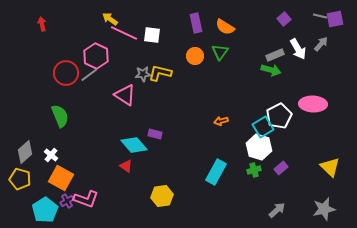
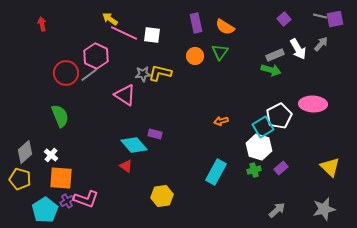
orange square at (61, 178): rotated 25 degrees counterclockwise
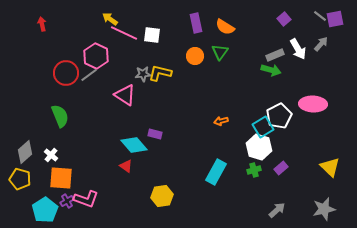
gray line at (320, 16): rotated 24 degrees clockwise
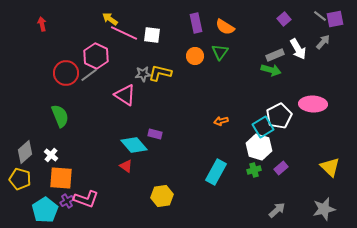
gray arrow at (321, 44): moved 2 px right, 2 px up
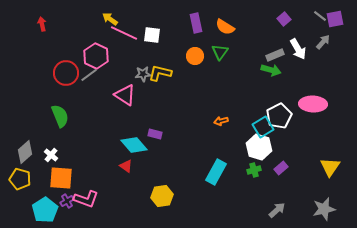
yellow triangle at (330, 167): rotated 20 degrees clockwise
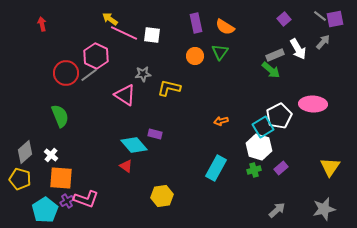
green arrow at (271, 70): rotated 24 degrees clockwise
yellow L-shape at (160, 73): moved 9 px right, 15 px down
cyan rectangle at (216, 172): moved 4 px up
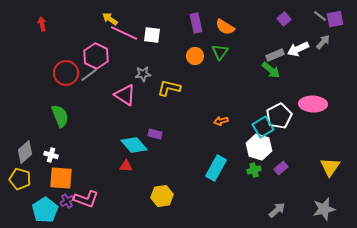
white arrow at (298, 49): rotated 95 degrees clockwise
white cross at (51, 155): rotated 24 degrees counterclockwise
red triangle at (126, 166): rotated 32 degrees counterclockwise
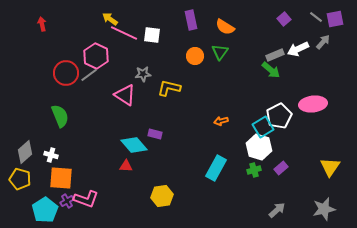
gray line at (320, 16): moved 4 px left, 1 px down
purple rectangle at (196, 23): moved 5 px left, 3 px up
pink ellipse at (313, 104): rotated 8 degrees counterclockwise
